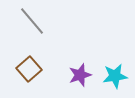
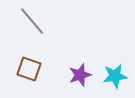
brown square: rotated 30 degrees counterclockwise
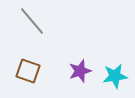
brown square: moved 1 px left, 2 px down
purple star: moved 4 px up
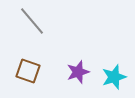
purple star: moved 2 px left, 1 px down
cyan star: moved 1 px left, 1 px down; rotated 10 degrees counterclockwise
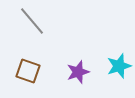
cyan star: moved 5 px right, 11 px up
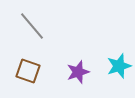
gray line: moved 5 px down
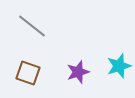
gray line: rotated 12 degrees counterclockwise
brown square: moved 2 px down
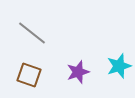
gray line: moved 7 px down
brown square: moved 1 px right, 2 px down
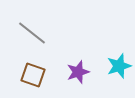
brown square: moved 4 px right
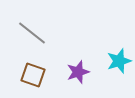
cyan star: moved 5 px up
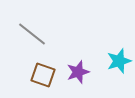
gray line: moved 1 px down
brown square: moved 10 px right
